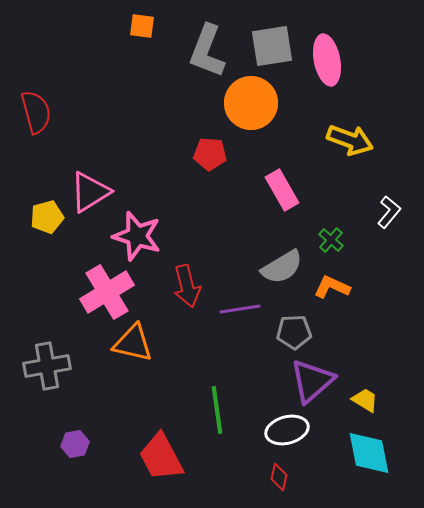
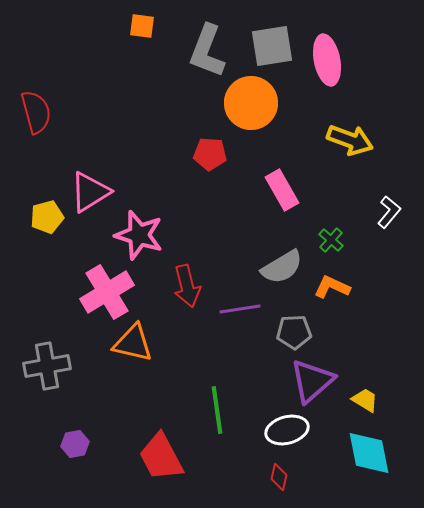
pink star: moved 2 px right, 1 px up
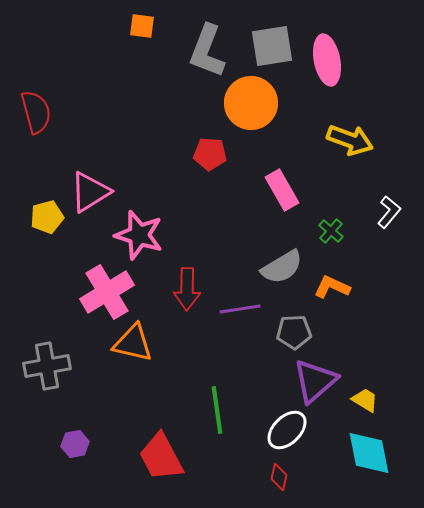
green cross: moved 9 px up
red arrow: moved 3 px down; rotated 15 degrees clockwise
purple triangle: moved 3 px right
white ellipse: rotated 30 degrees counterclockwise
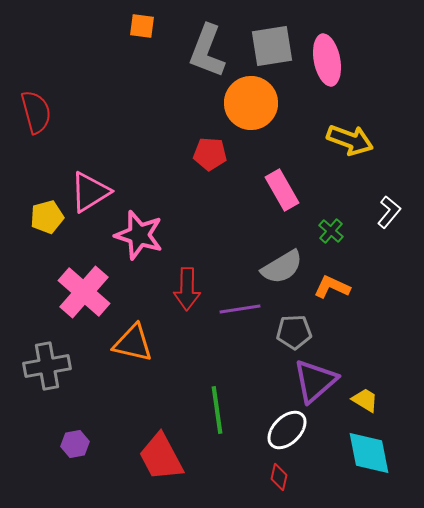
pink cross: moved 23 px left; rotated 18 degrees counterclockwise
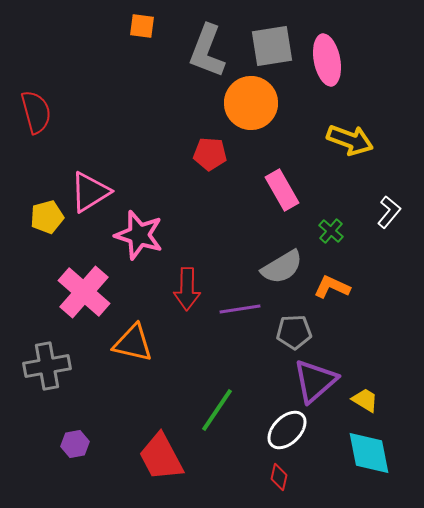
green line: rotated 42 degrees clockwise
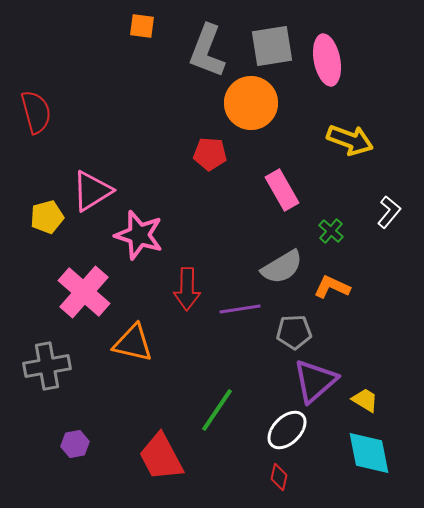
pink triangle: moved 2 px right, 1 px up
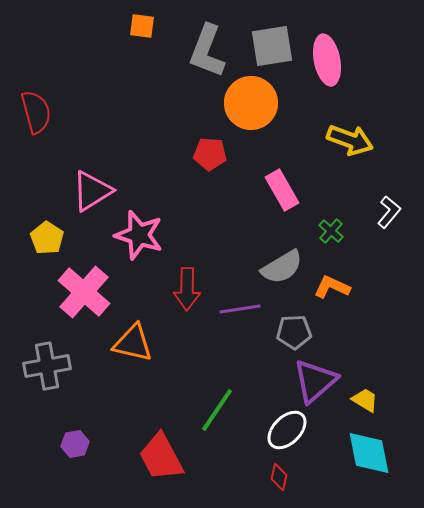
yellow pentagon: moved 21 px down; rotated 24 degrees counterclockwise
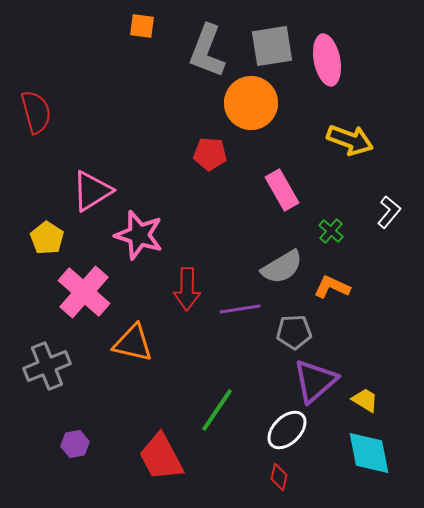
gray cross: rotated 12 degrees counterclockwise
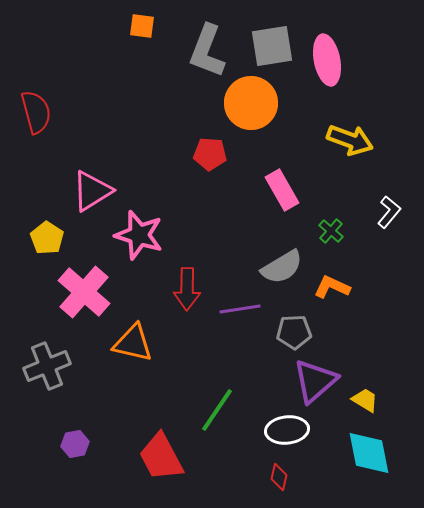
white ellipse: rotated 39 degrees clockwise
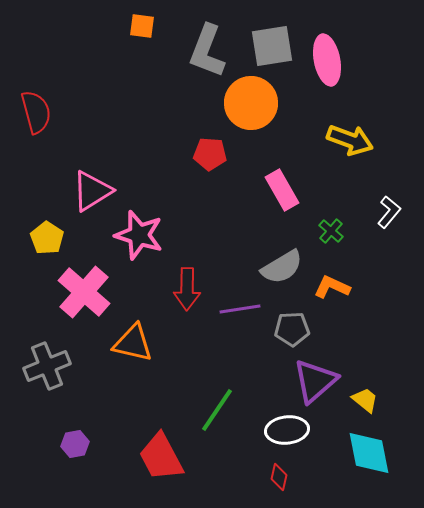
gray pentagon: moved 2 px left, 3 px up
yellow trapezoid: rotated 8 degrees clockwise
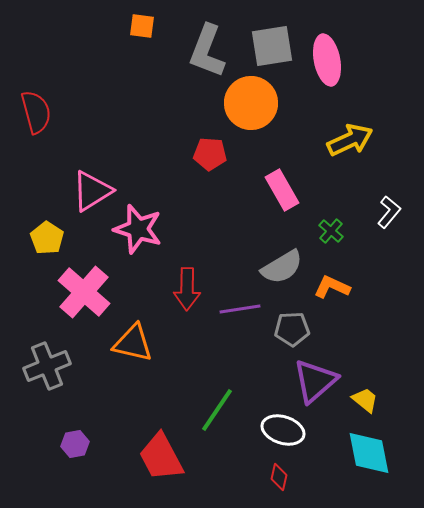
yellow arrow: rotated 45 degrees counterclockwise
pink star: moved 1 px left, 6 px up
white ellipse: moved 4 px left; rotated 24 degrees clockwise
